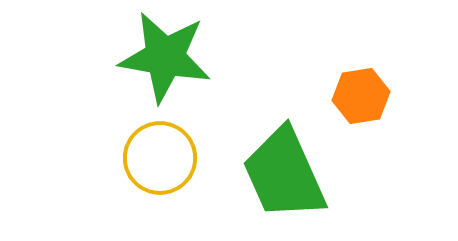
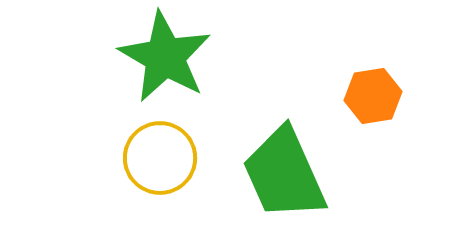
green star: rotated 20 degrees clockwise
orange hexagon: moved 12 px right
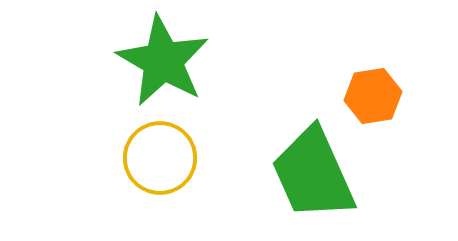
green star: moved 2 px left, 4 px down
green trapezoid: moved 29 px right
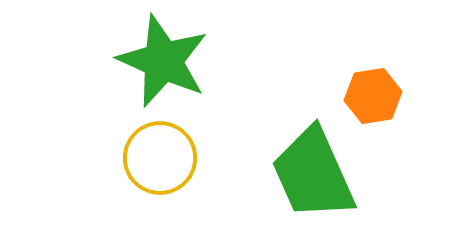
green star: rotated 6 degrees counterclockwise
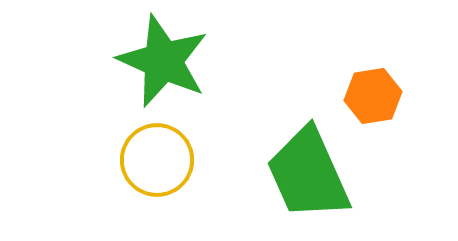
yellow circle: moved 3 px left, 2 px down
green trapezoid: moved 5 px left
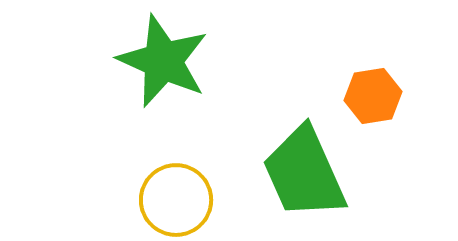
yellow circle: moved 19 px right, 40 px down
green trapezoid: moved 4 px left, 1 px up
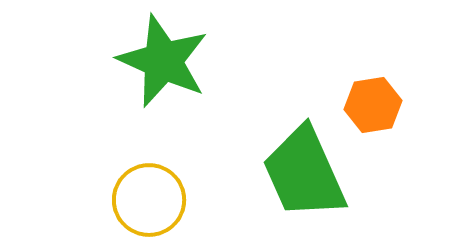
orange hexagon: moved 9 px down
yellow circle: moved 27 px left
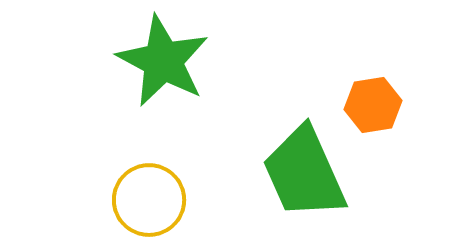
green star: rotated 4 degrees clockwise
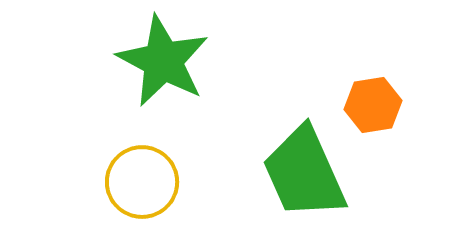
yellow circle: moved 7 px left, 18 px up
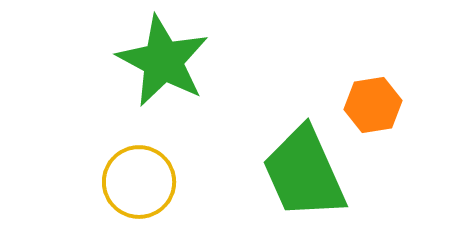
yellow circle: moved 3 px left
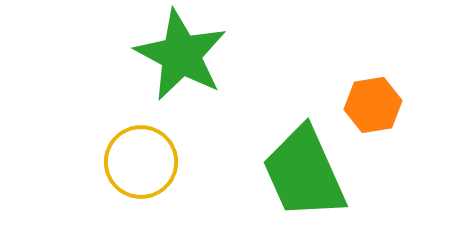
green star: moved 18 px right, 6 px up
yellow circle: moved 2 px right, 20 px up
